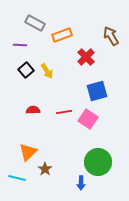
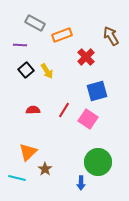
red line: moved 2 px up; rotated 49 degrees counterclockwise
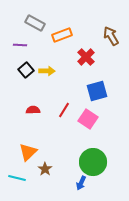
yellow arrow: rotated 56 degrees counterclockwise
green circle: moved 5 px left
blue arrow: rotated 24 degrees clockwise
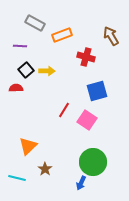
purple line: moved 1 px down
red cross: rotated 30 degrees counterclockwise
red semicircle: moved 17 px left, 22 px up
pink square: moved 1 px left, 1 px down
orange triangle: moved 6 px up
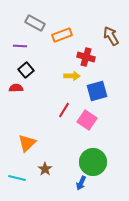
yellow arrow: moved 25 px right, 5 px down
orange triangle: moved 1 px left, 3 px up
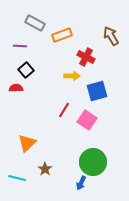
red cross: rotated 12 degrees clockwise
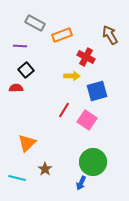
brown arrow: moved 1 px left, 1 px up
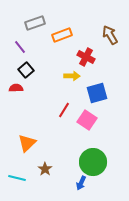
gray rectangle: rotated 48 degrees counterclockwise
purple line: moved 1 px down; rotated 48 degrees clockwise
blue square: moved 2 px down
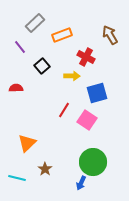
gray rectangle: rotated 24 degrees counterclockwise
black square: moved 16 px right, 4 px up
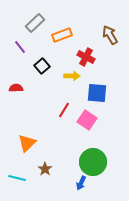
blue square: rotated 20 degrees clockwise
